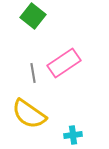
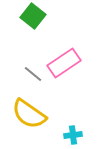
gray line: moved 1 px down; rotated 42 degrees counterclockwise
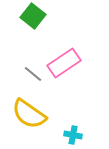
cyan cross: rotated 18 degrees clockwise
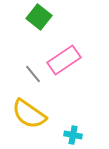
green square: moved 6 px right, 1 px down
pink rectangle: moved 3 px up
gray line: rotated 12 degrees clockwise
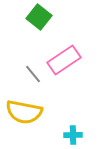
yellow semicircle: moved 5 px left, 2 px up; rotated 24 degrees counterclockwise
cyan cross: rotated 12 degrees counterclockwise
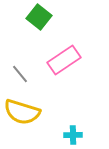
gray line: moved 13 px left
yellow semicircle: moved 2 px left; rotated 6 degrees clockwise
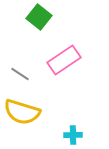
gray line: rotated 18 degrees counterclockwise
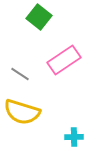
cyan cross: moved 1 px right, 2 px down
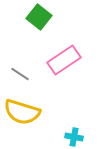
cyan cross: rotated 12 degrees clockwise
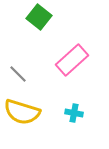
pink rectangle: moved 8 px right; rotated 8 degrees counterclockwise
gray line: moved 2 px left; rotated 12 degrees clockwise
cyan cross: moved 24 px up
